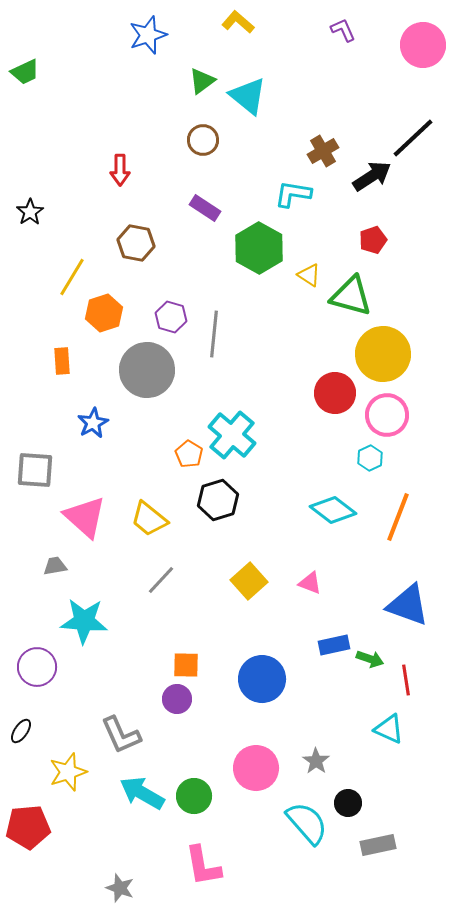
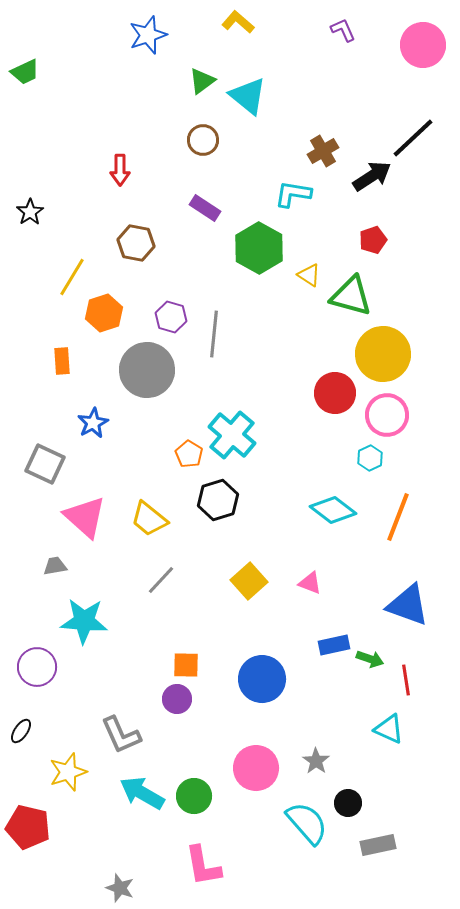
gray square at (35, 470): moved 10 px right, 6 px up; rotated 21 degrees clockwise
red pentagon at (28, 827): rotated 18 degrees clockwise
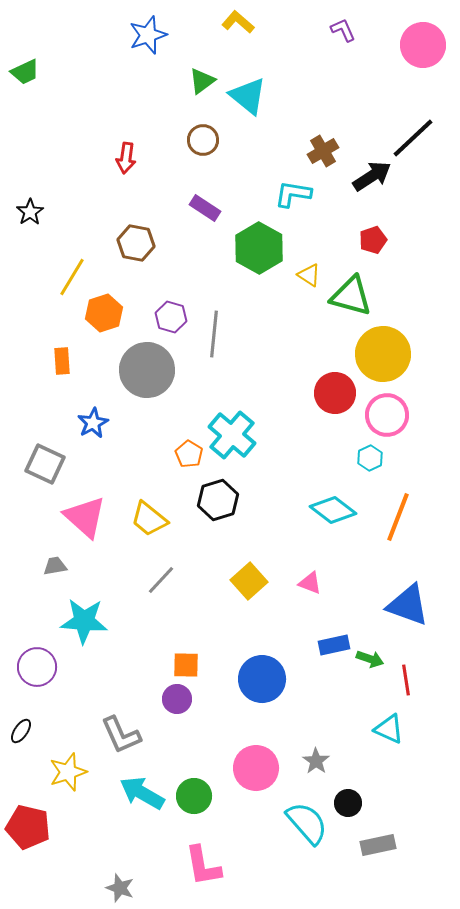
red arrow at (120, 170): moved 6 px right, 12 px up; rotated 8 degrees clockwise
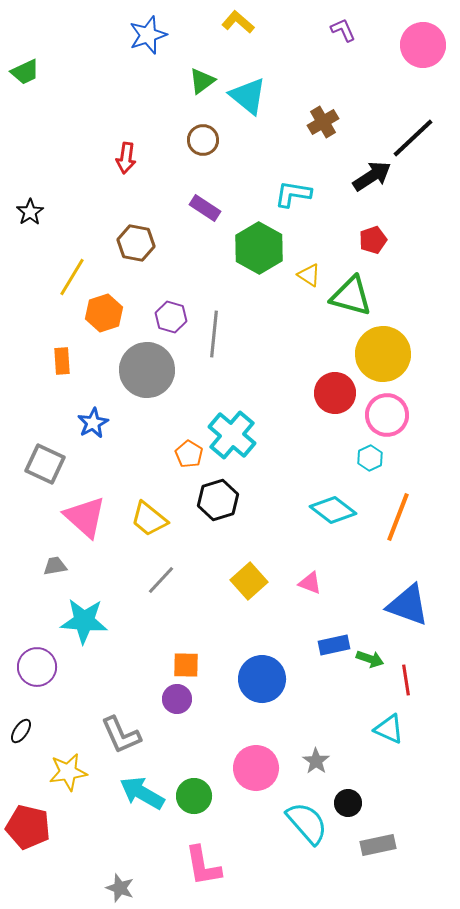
brown cross at (323, 151): moved 29 px up
yellow star at (68, 772): rotated 9 degrees clockwise
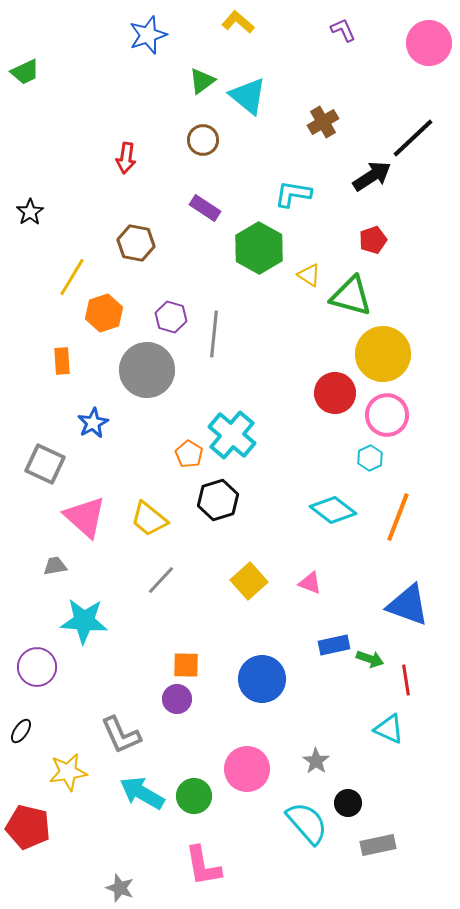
pink circle at (423, 45): moved 6 px right, 2 px up
pink circle at (256, 768): moved 9 px left, 1 px down
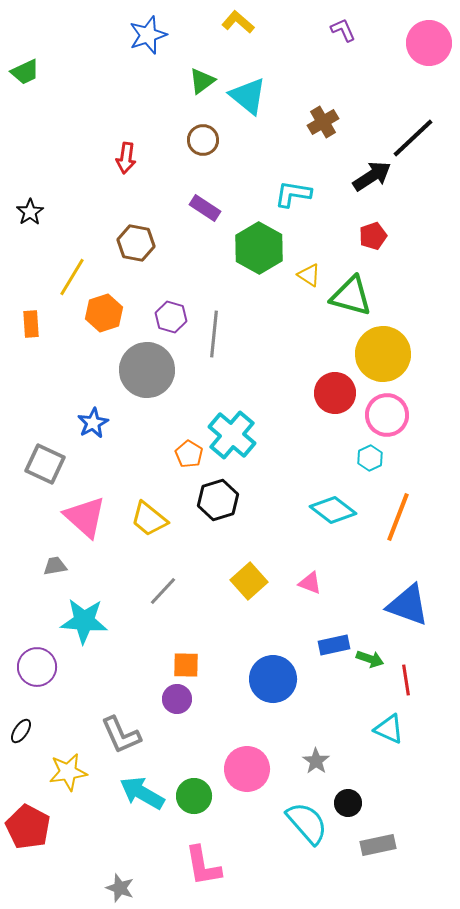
red pentagon at (373, 240): moved 4 px up
orange rectangle at (62, 361): moved 31 px left, 37 px up
gray line at (161, 580): moved 2 px right, 11 px down
blue circle at (262, 679): moved 11 px right
red pentagon at (28, 827): rotated 15 degrees clockwise
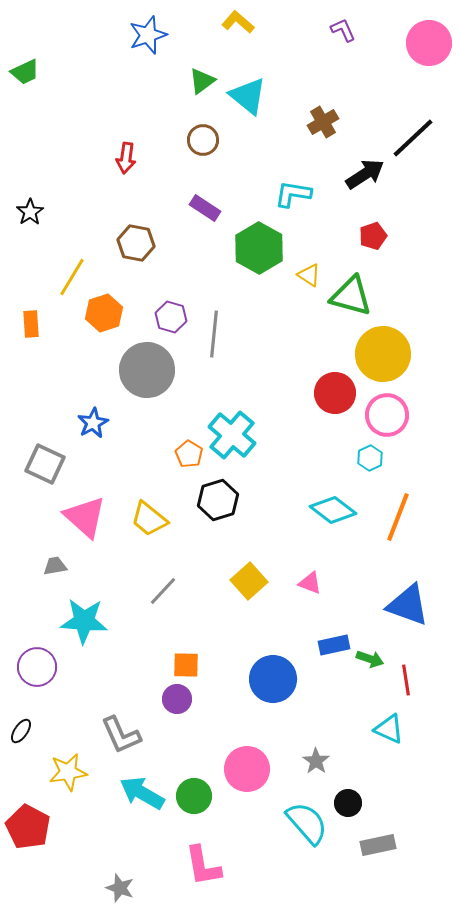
black arrow at (372, 176): moved 7 px left, 2 px up
